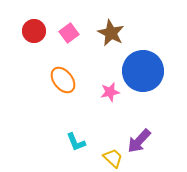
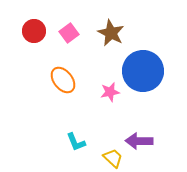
purple arrow: rotated 48 degrees clockwise
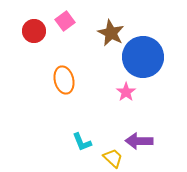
pink square: moved 4 px left, 12 px up
blue circle: moved 14 px up
orange ellipse: moved 1 px right; rotated 24 degrees clockwise
pink star: moved 16 px right; rotated 24 degrees counterclockwise
cyan L-shape: moved 6 px right
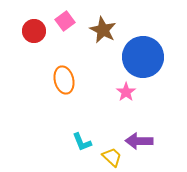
brown star: moved 8 px left, 3 px up
yellow trapezoid: moved 1 px left, 1 px up
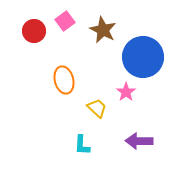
cyan L-shape: moved 3 px down; rotated 25 degrees clockwise
yellow trapezoid: moved 15 px left, 49 px up
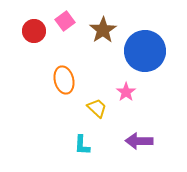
brown star: rotated 12 degrees clockwise
blue circle: moved 2 px right, 6 px up
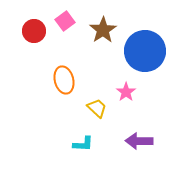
cyan L-shape: moved 1 px right, 1 px up; rotated 90 degrees counterclockwise
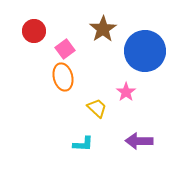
pink square: moved 28 px down
brown star: moved 1 px up
orange ellipse: moved 1 px left, 3 px up
